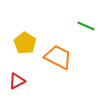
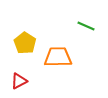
orange trapezoid: rotated 28 degrees counterclockwise
red triangle: moved 2 px right
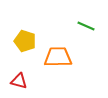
yellow pentagon: moved 2 px up; rotated 15 degrees counterclockwise
red triangle: rotated 42 degrees clockwise
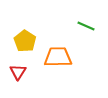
yellow pentagon: rotated 15 degrees clockwise
red triangle: moved 1 px left, 9 px up; rotated 48 degrees clockwise
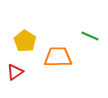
green line: moved 4 px right, 10 px down
red triangle: moved 3 px left; rotated 24 degrees clockwise
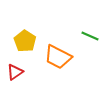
orange trapezoid: rotated 152 degrees counterclockwise
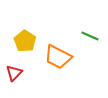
red triangle: moved 1 px left, 1 px down; rotated 12 degrees counterclockwise
